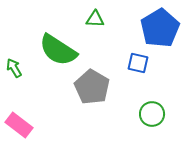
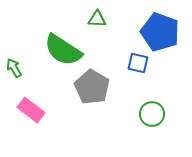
green triangle: moved 2 px right
blue pentagon: moved 4 px down; rotated 21 degrees counterclockwise
green semicircle: moved 5 px right
pink rectangle: moved 12 px right, 15 px up
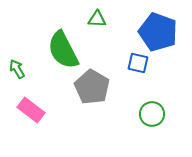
blue pentagon: moved 2 px left
green semicircle: rotated 30 degrees clockwise
green arrow: moved 3 px right, 1 px down
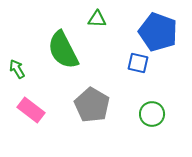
gray pentagon: moved 18 px down
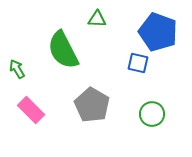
pink rectangle: rotated 8 degrees clockwise
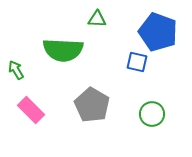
green semicircle: rotated 60 degrees counterclockwise
blue square: moved 1 px left, 1 px up
green arrow: moved 1 px left, 1 px down
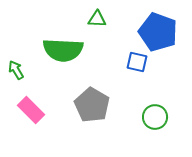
green circle: moved 3 px right, 3 px down
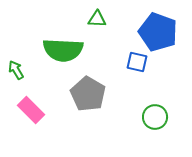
gray pentagon: moved 4 px left, 11 px up
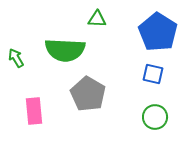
blue pentagon: rotated 12 degrees clockwise
green semicircle: moved 2 px right
blue square: moved 16 px right, 12 px down
green arrow: moved 12 px up
pink rectangle: moved 3 px right, 1 px down; rotated 40 degrees clockwise
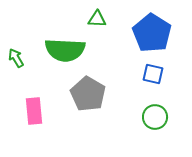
blue pentagon: moved 6 px left, 1 px down
